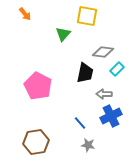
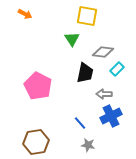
orange arrow: rotated 24 degrees counterclockwise
green triangle: moved 9 px right, 5 px down; rotated 14 degrees counterclockwise
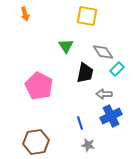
orange arrow: rotated 48 degrees clockwise
green triangle: moved 6 px left, 7 px down
gray diamond: rotated 50 degrees clockwise
pink pentagon: moved 1 px right
blue line: rotated 24 degrees clockwise
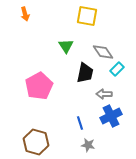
pink pentagon: rotated 16 degrees clockwise
brown hexagon: rotated 25 degrees clockwise
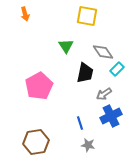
gray arrow: rotated 35 degrees counterclockwise
brown hexagon: rotated 25 degrees counterclockwise
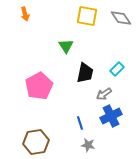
gray diamond: moved 18 px right, 34 px up
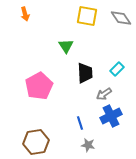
black trapezoid: rotated 15 degrees counterclockwise
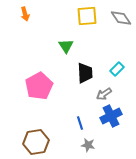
yellow square: rotated 15 degrees counterclockwise
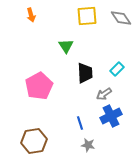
orange arrow: moved 6 px right, 1 px down
brown hexagon: moved 2 px left, 1 px up
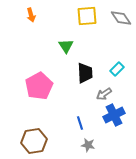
blue cross: moved 3 px right, 1 px up
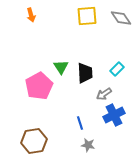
green triangle: moved 5 px left, 21 px down
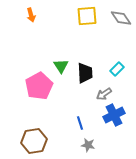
green triangle: moved 1 px up
